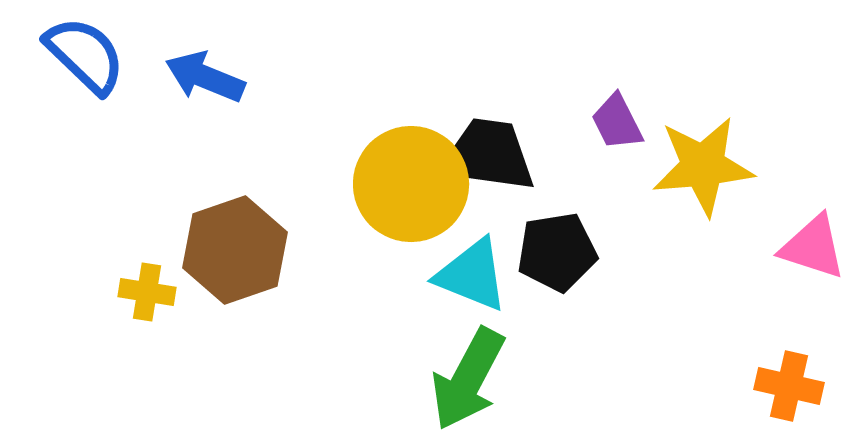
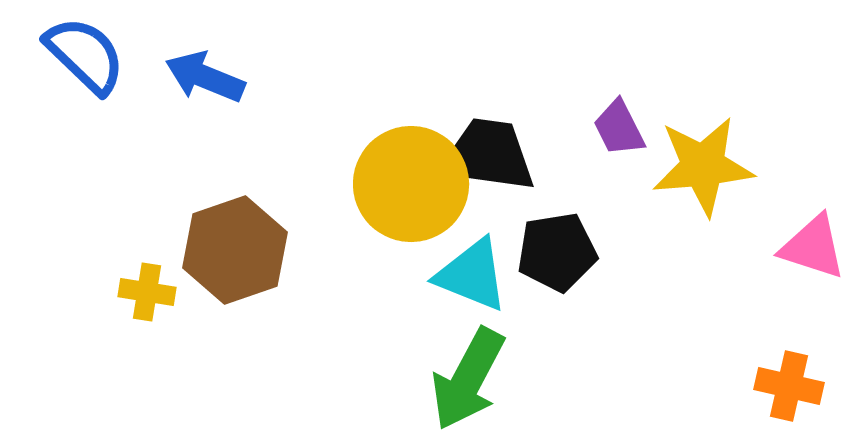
purple trapezoid: moved 2 px right, 6 px down
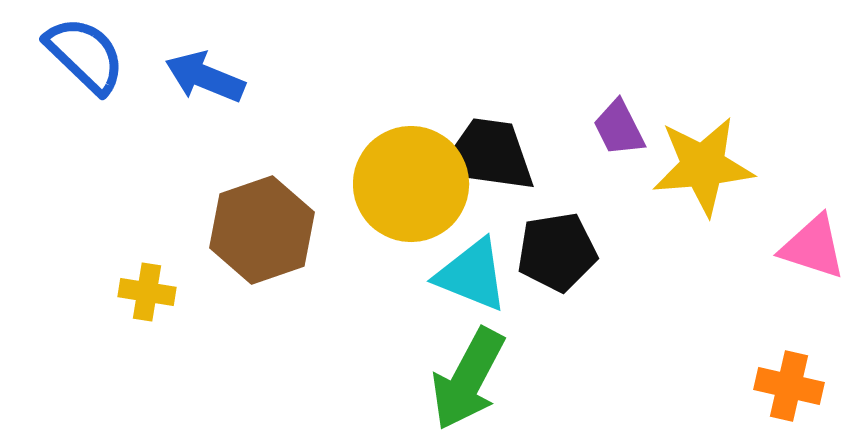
brown hexagon: moved 27 px right, 20 px up
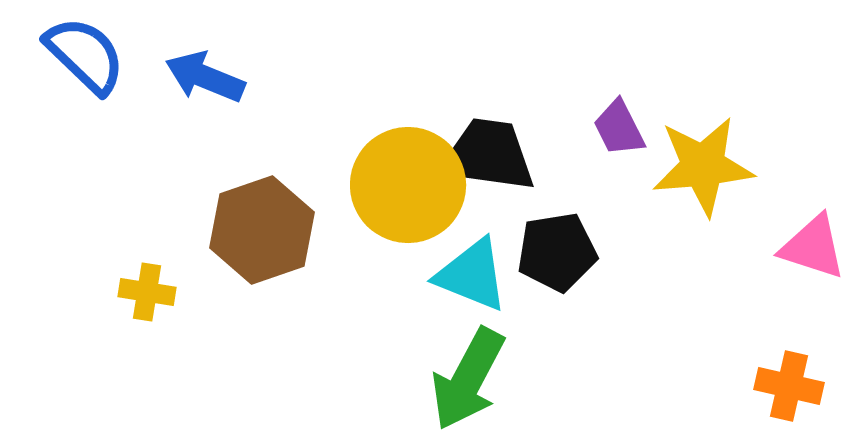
yellow circle: moved 3 px left, 1 px down
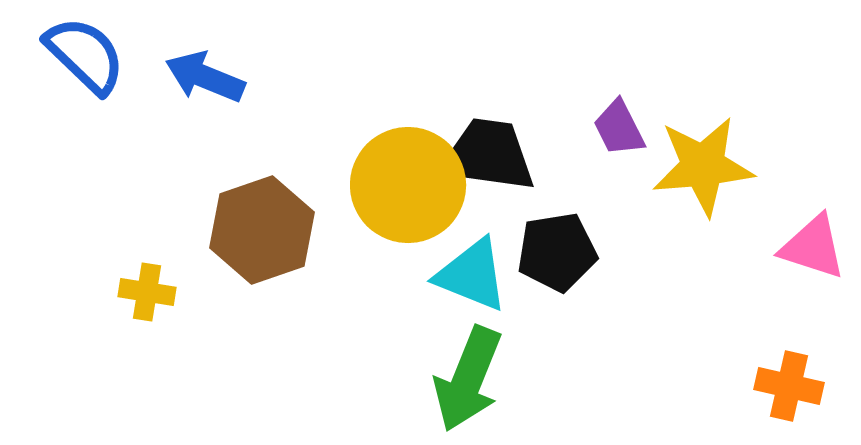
green arrow: rotated 6 degrees counterclockwise
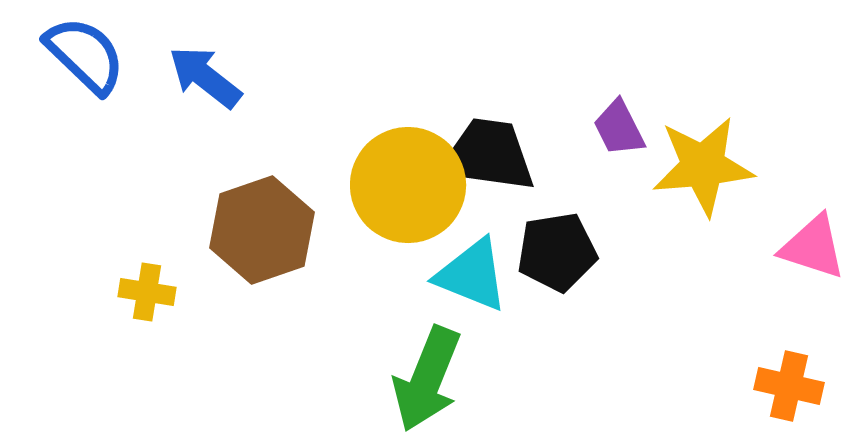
blue arrow: rotated 16 degrees clockwise
green arrow: moved 41 px left
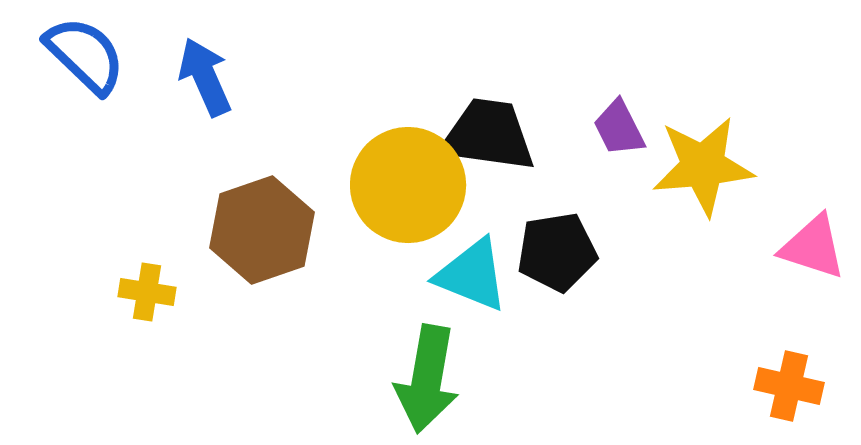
blue arrow: rotated 28 degrees clockwise
black trapezoid: moved 20 px up
green arrow: rotated 12 degrees counterclockwise
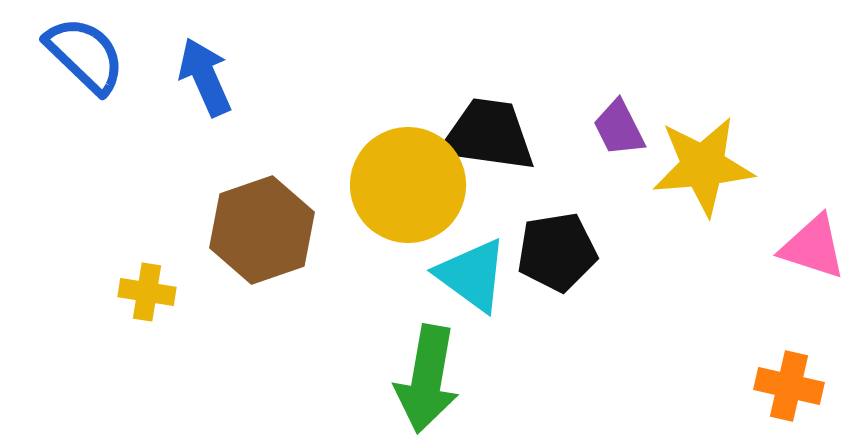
cyan triangle: rotated 14 degrees clockwise
